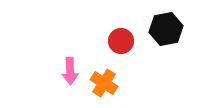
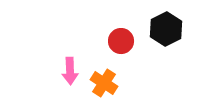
black hexagon: rotated 16 degrees counterclockwise
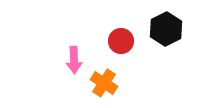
pink arrow: moved 4 px right, 11 px up
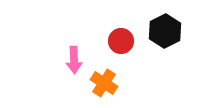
black hexagon: moved 1 px left, 2 px down
